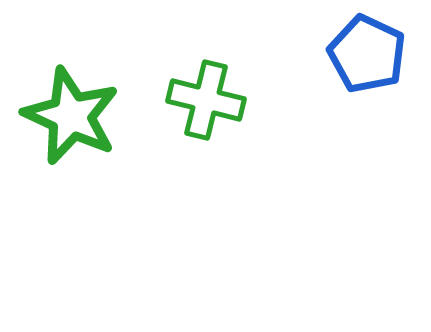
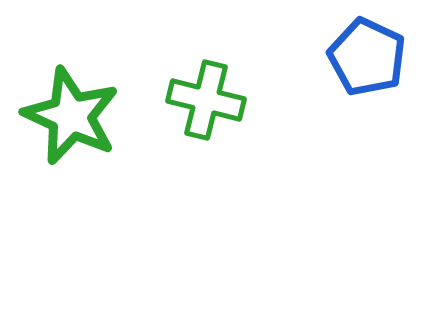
blue pentagon: moved 3 px down
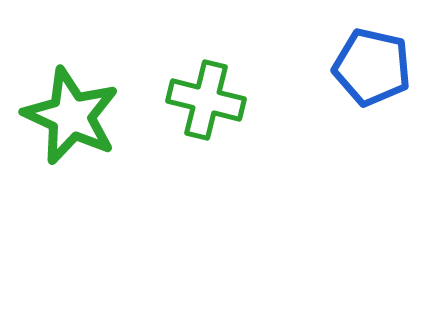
blue pentagon: moved 5 px right, 10 px down; rotated 12 degrees counterclockwise
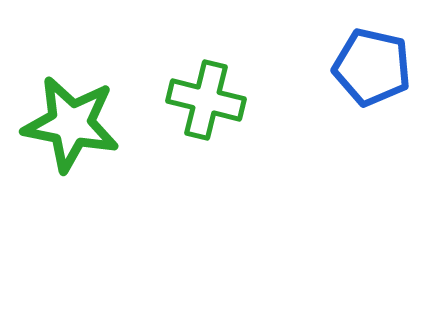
green star: moved 8 px down; rotated 14 degrees counterclockwise
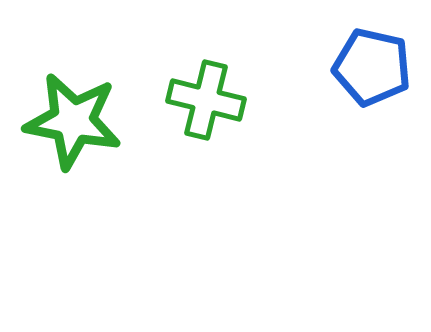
green star: moved 2 px right, 3 px up
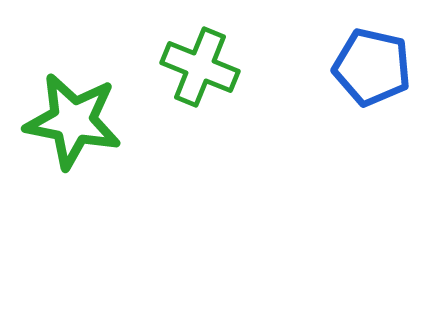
green cross: moved 6 px left, 33 px up; rotated 8 degrees clockwise
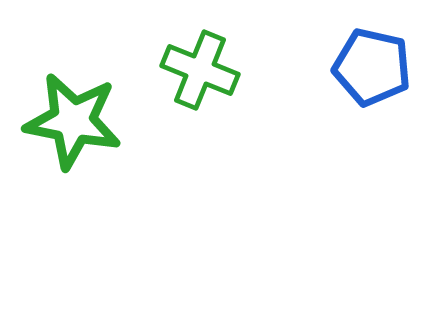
green cross: moved 3 px down
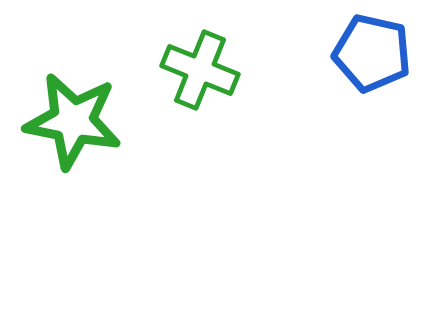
blue pentagon: moved 14 px up
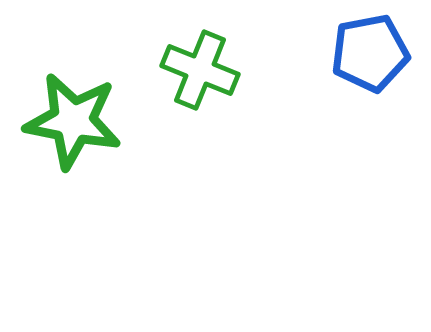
blue pentagon: moved 2 px left; rotated 24 degrees counterclockwise
